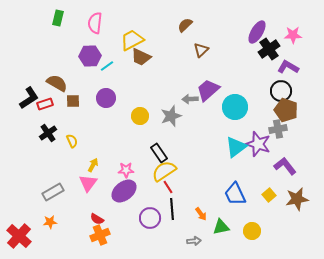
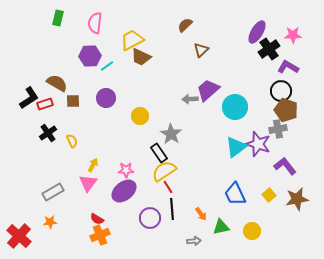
gray star at (171, 116): moved 18 px down; rotated 20 degrees counterclockwise
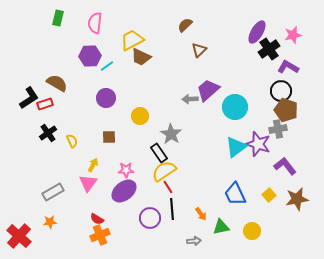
pink star at (293, 35): rotated 12 degrees counterclockwise
brown triangle at (201, 50): moved 2 px left
brown square at (73, 101): moved 36 px right, 36 px down
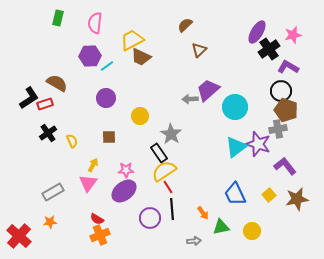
orange arrow at (201, 214): moved 2 px right, 1 px up
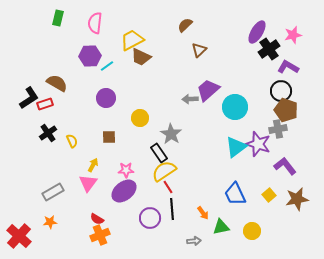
yellow circle at (140, 116): moved 2 px down
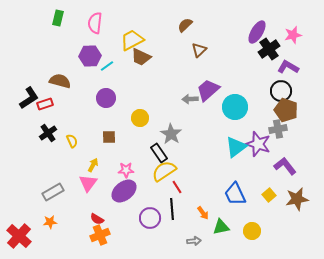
brown semicircle at (57, 83): moved 3 px right, 2 px up; rotated 15 degrees counterclockwise
red line at (168, 187): moved 9 px right
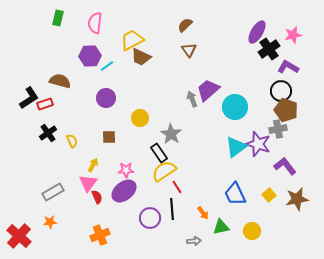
brown triangle at (199, 50): moved 10 px left; rotated 21 degrees counterclockwise
gray arrow at (190, 99): moved 2 px right; rotated 70 degrees clockwise
red semicircle at (97, 219): moved 22 px up; rotated 144 degrees counterclockwise
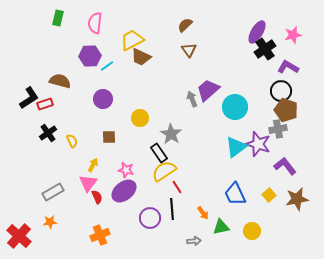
black cross at (269, 49): moved 4 px left
purple circle at (106, 98): moved 3 px left, 1 px down
pink star at (126, 170): rotated 14 degrees clockwise
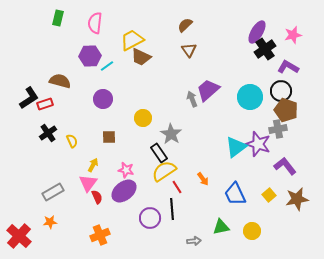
cyan circle at (235, 107): moved 15 px right, 10 px up
yellow circle at (140, 118): moved 3 px right
orange arrow at (203, 213): moved 34 px up
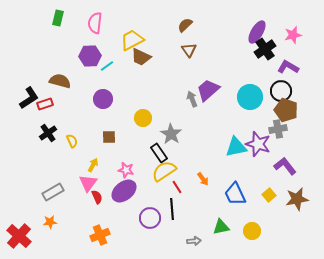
cyan triangle at (236, 147): rotated 25 degrees clockwise
